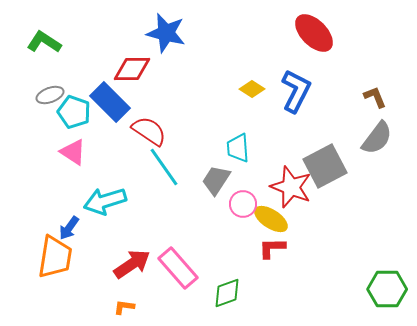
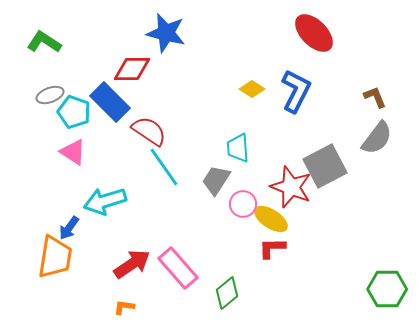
green diamond: rotated 20 degrees counterclockwise
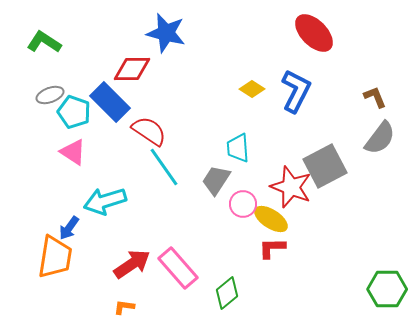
gray semicircle: moved 3 px right
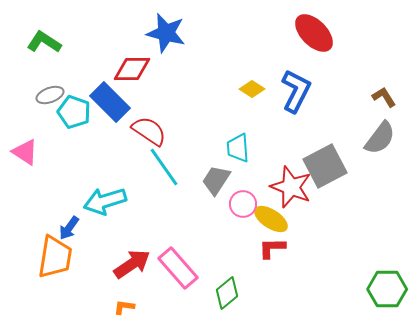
brown L-shape: moved 9 px right; rotated 10 degrees counterclockwise
pink triangle: moved 48 px left
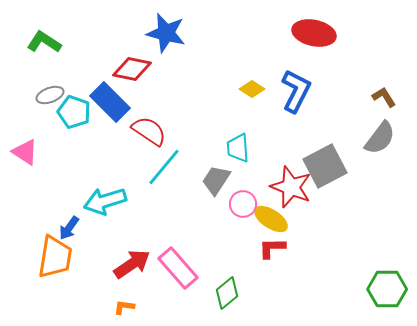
red ellipse: rotated 33 degrees counterclockwise
red diamond: rotated 12 degrees clockwise
cyan line: rotated 75 degrees clockwise
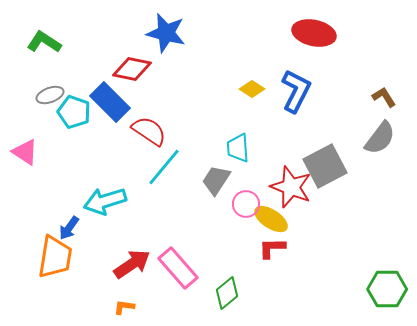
pink circle: moved 3 px right
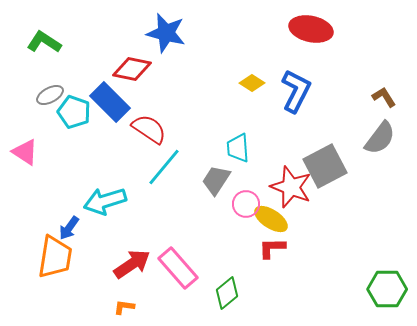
red ellipse: moved 3 px left, 4 px up
yellow diamond: moved 6 px up
gray ellipse: rotated 8 degrees counterclockwise
red semicircle: moved 2 px up
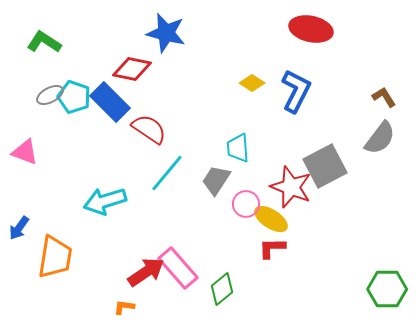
cyan pentagon: moved 15 px up
pink triangle: rotated 12 degrees counterclockwise
cyan line: moved 3 px right, 6 px down
blue arrow: moved 50 px left
red arrow: moved 14 px right, 8 px down
green diamond: moved 5 px left, 4 px up
